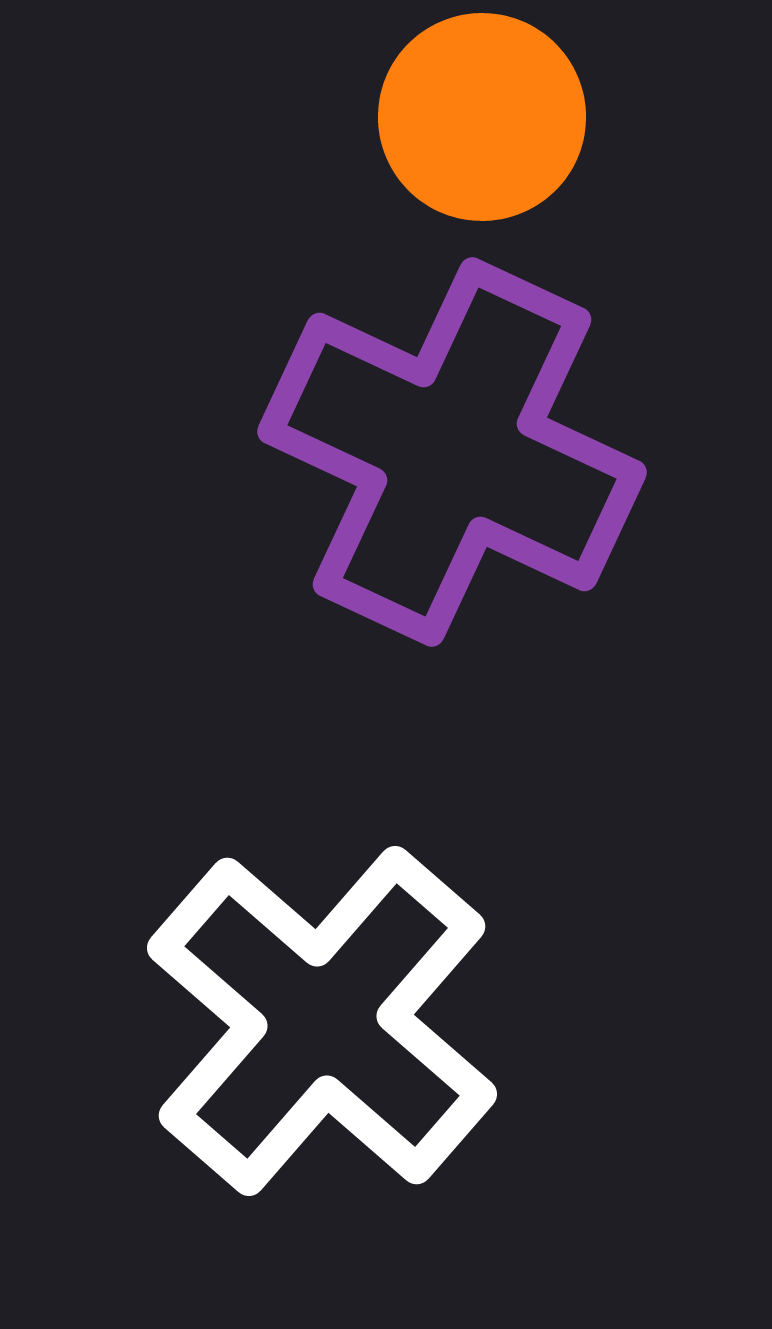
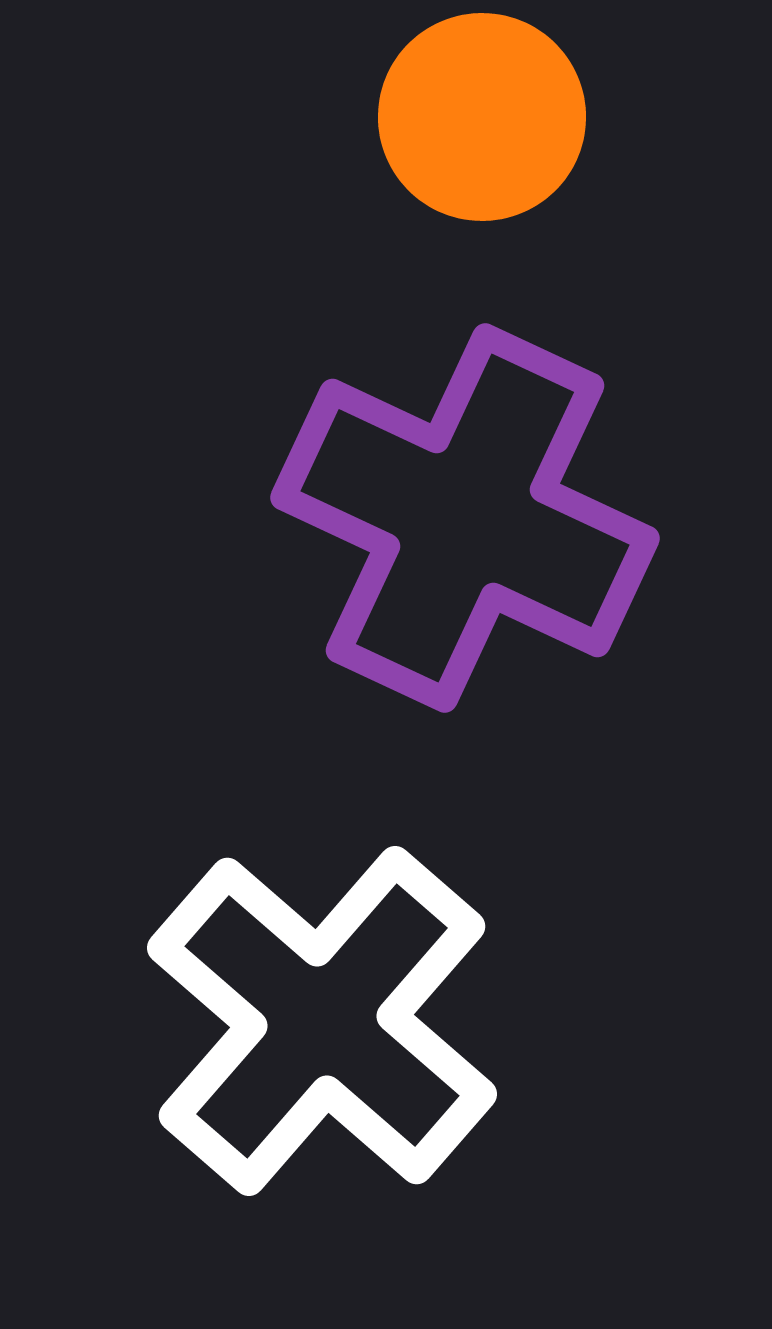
purple cross: moved 13 px right, 66 px down
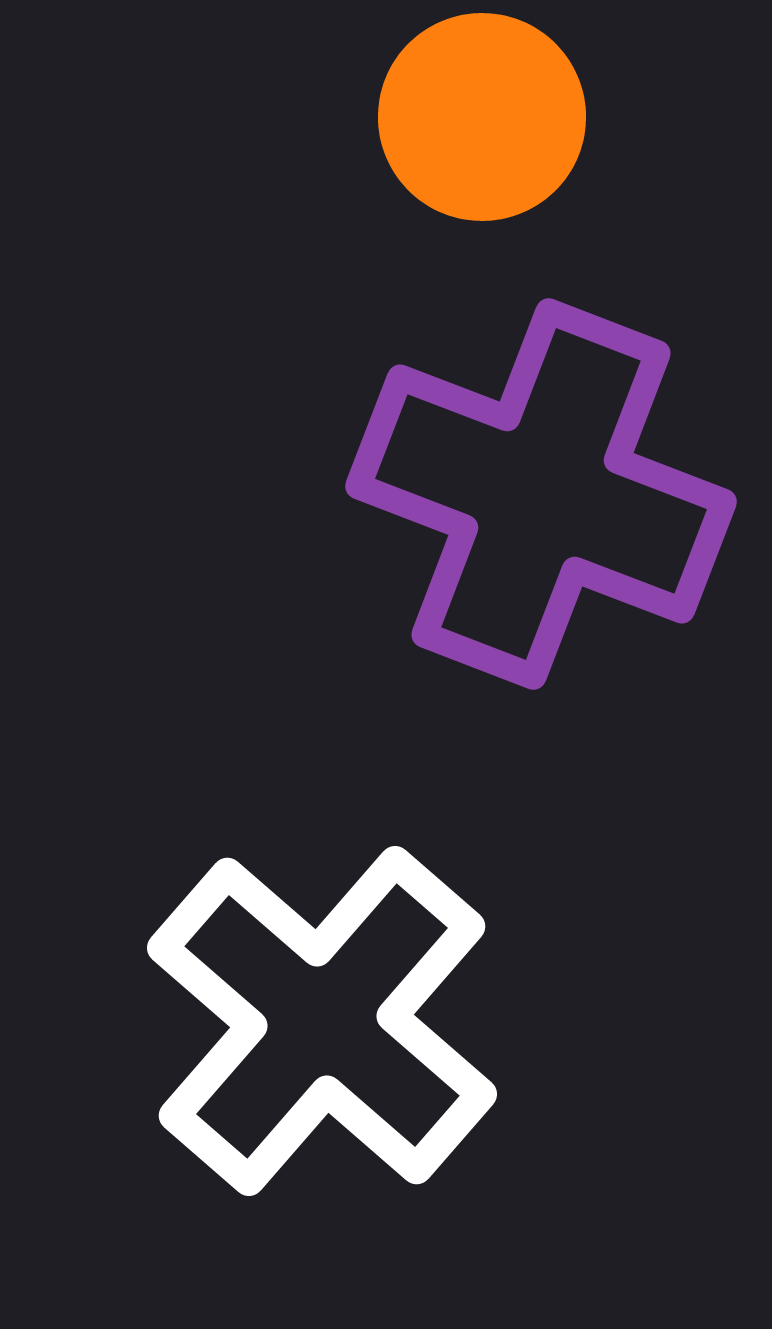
purple cross: moved 76 px right, 24 px up; rotated 4 degrees counterclockwise
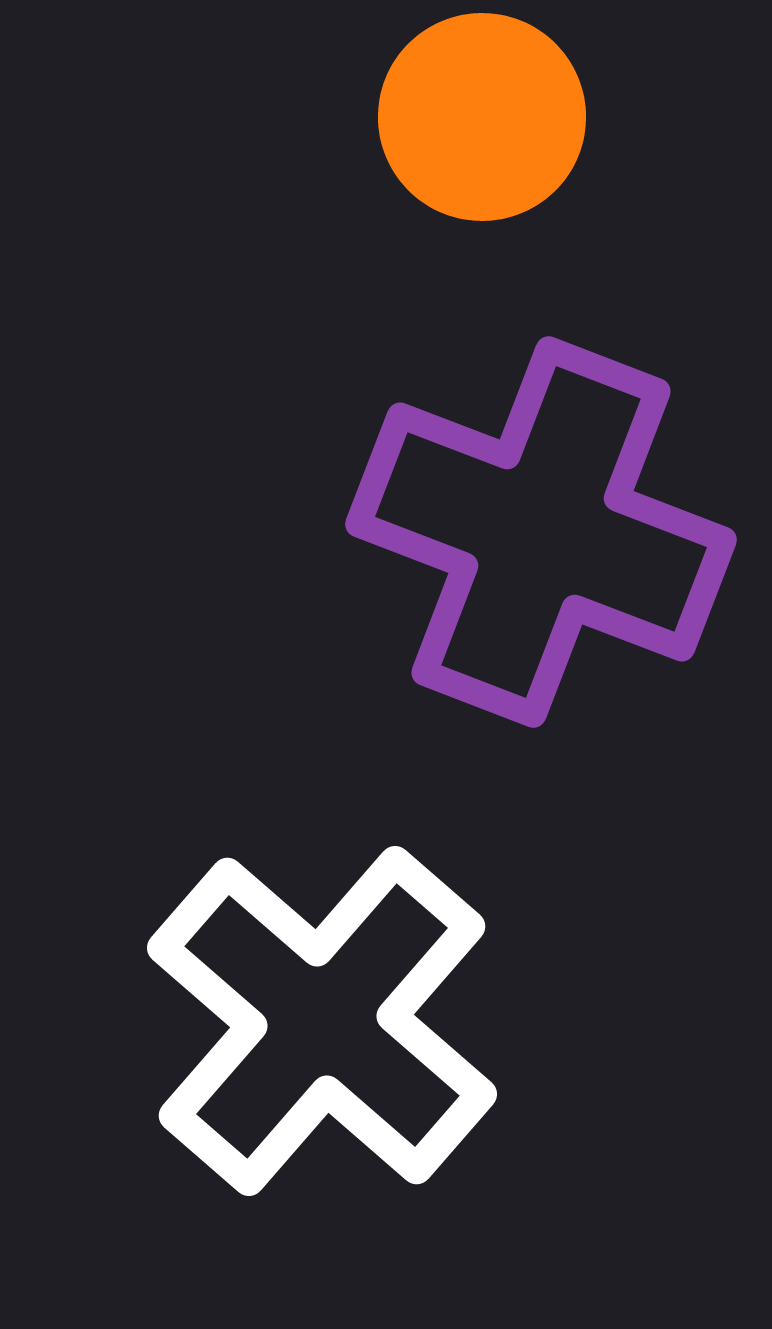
purple cross: moved 38 px down
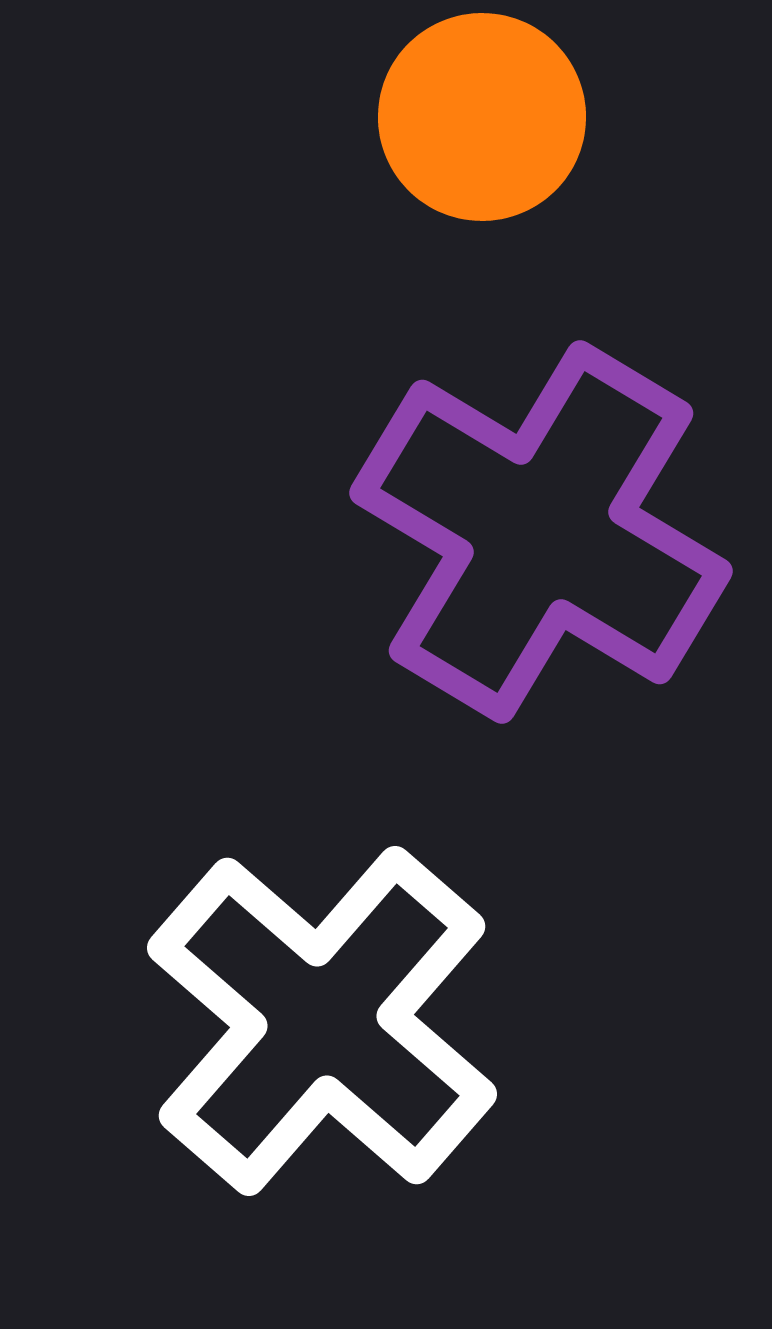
purple cross: rotated 10 degrees clockwise
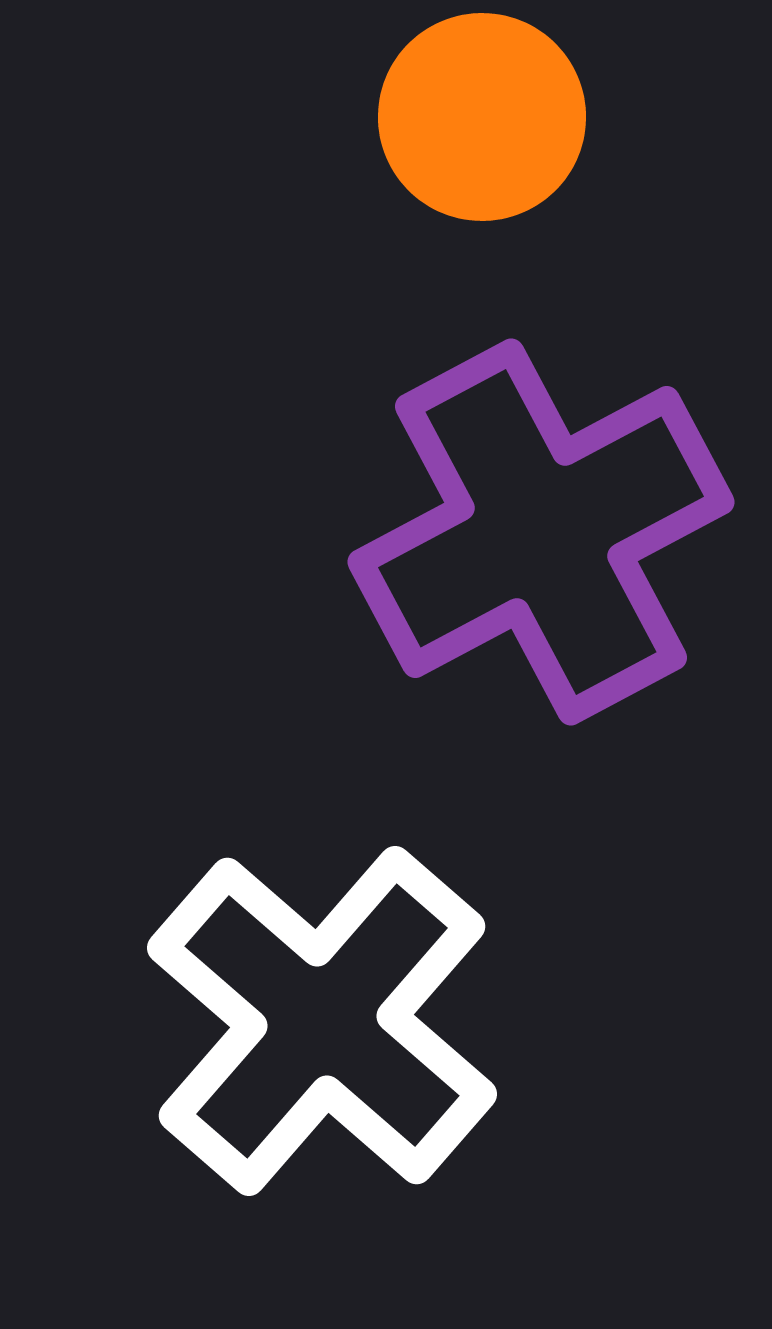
purple cross: rotated 31 degrees clockwise
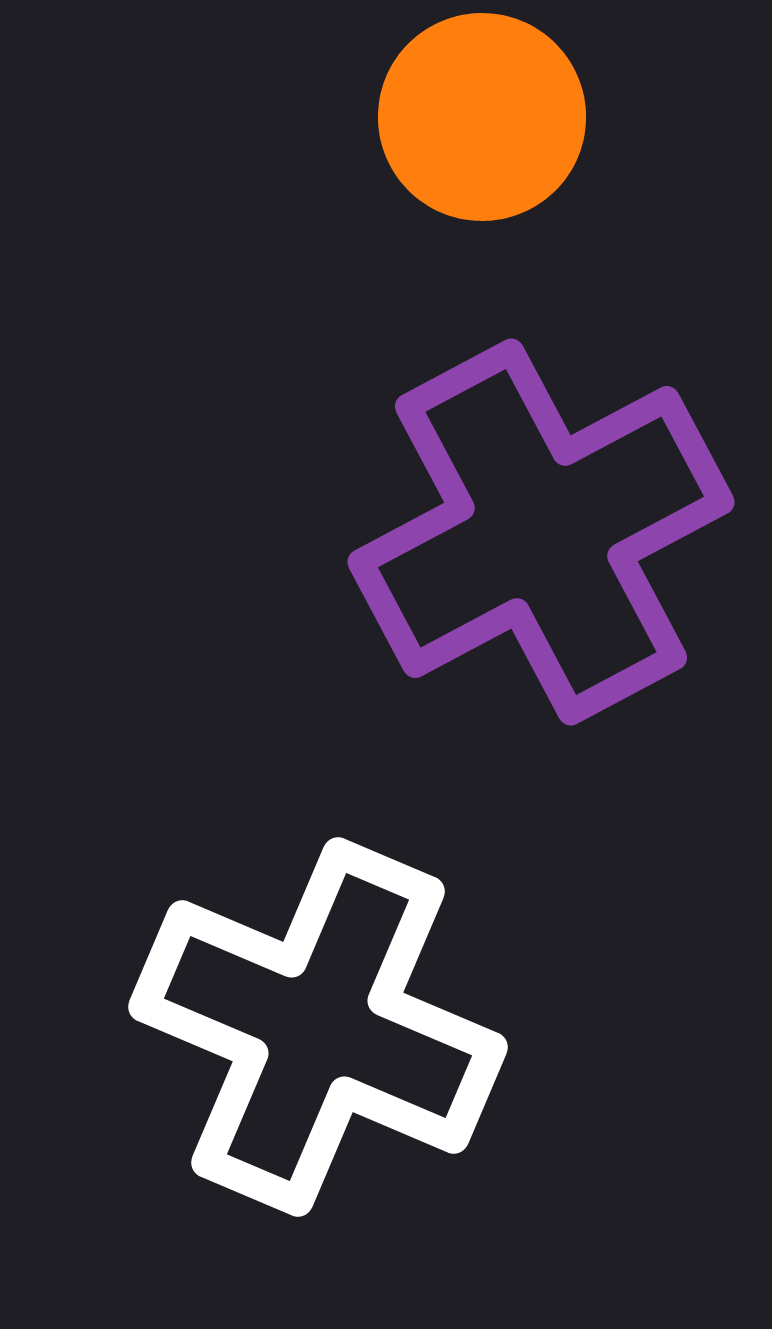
white cross: moved 4 px left, 6 px down; rotated 18 degrees counterclockwise
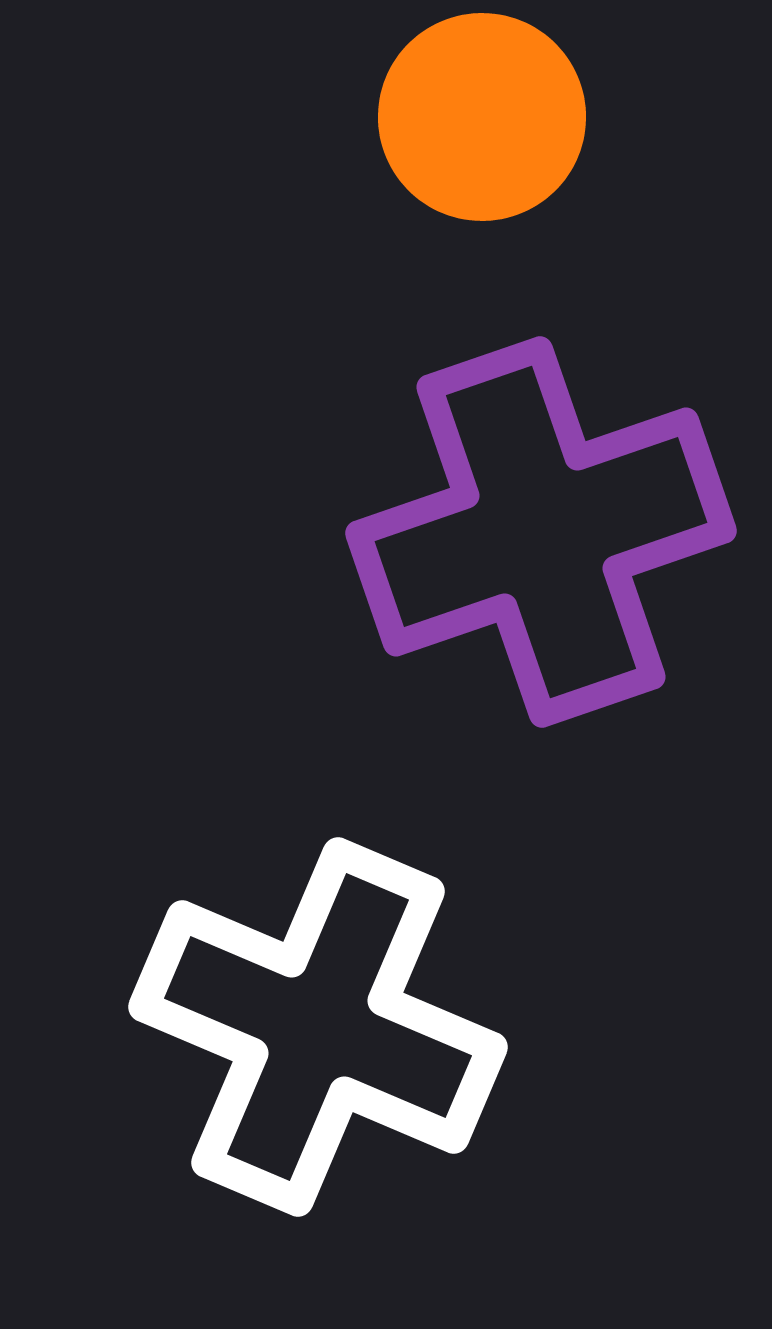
purple cross: rotated 9 degrees clockwise
